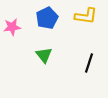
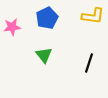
yellow L-shape: moved 7 px right
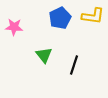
blue pentagon: moved 13 px right
pink star: moved 2 px right; rotated 12 degrees clockwise
black line: moved 15 px left, 2 px down
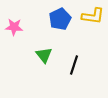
blue pentagon: moved 1 px down
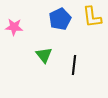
yellow L-shape: moved 1 px left, 1 px down; rotated 75 degrees clockwise
black line: rotated 12 degrees counterclockwise
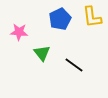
pink star: moved 5 px right, 5 px down
green triangle: moved 2 px left, 2 px up
black line: rotated 60 degrees counterclockwise
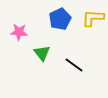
yellow L-shape: moved 1 px right, 1 px down; rotated 100 degrees clockwise
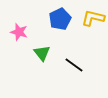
yellow L-shape: rotated 10 degrees clockwise
pink star: rotated 12 degrees clockwise
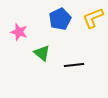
yellow L-shape: rotated 35 degrees counterclockwise
green triangle: rotated 12 degrees counterclockwise
black line: rotated 42 degrees counterclockwise
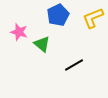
blue pentagon: moved 2 px left, 4 px up
green triangle: moved 9 px up
black line: rotated 24 degrees counterclockwise
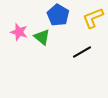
blue pentagon: rotated 15 degrees counterclockwise
green triangle: moved 7 px up
black line: moved 8 px right, 13 px up
